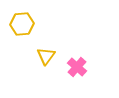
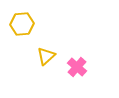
yellow triangle: rotated 12 degrees clockwise
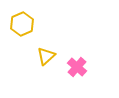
yellow hexagon: rotated 20 degrees counterclockwise
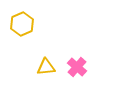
yellow triangle: moved 11 px down; rotated 36 degrees clockwise
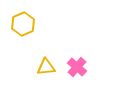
yellow hexagon: moved 1 px right
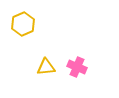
pink cross: rotated 18 degrees counterclockwise
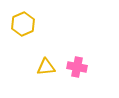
pink cross: rotated 12 degrees counterclockwise
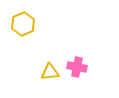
yellow triangle: moved 4 px right, 5 px down
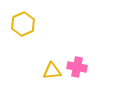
yellow triangle: moved 2 px right, 1 px up
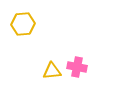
yellow hexagon: rotated 20 degrees clockwise
